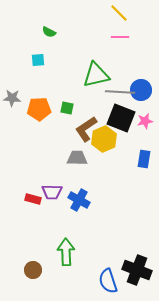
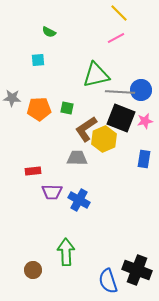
pink line: moved 4 px left, 1 px down; rotated 30 degrees counterclockwise
red rectangle: moved 28 px up; rotated 21 degrees counterclockwise
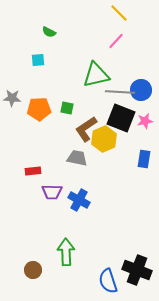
pink line: moved 3 px down; rotated 18 degrees counterclockwise
gray trapezoid: rotated 10 degrees clockwise
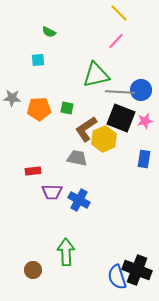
blue semicircle: moved 9 px right, 4 px up
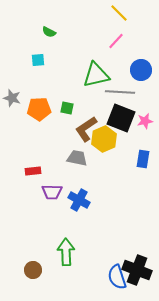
blue circle: moved 20 px up
gray star: rotated 12 degrees clockwise
blue rectangle: moved 1 px left
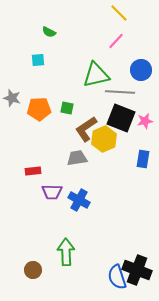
gray trapezoid: rotated 20 degrees counterclockwise
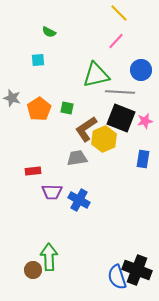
orange pentagon: rotated 30 degrees counterclockwise
green arrow: moved 17 px left, 5 px down
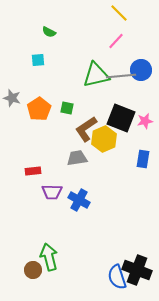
gray line: moved 1 px right, 16 px up; rotated 8 degrees counterclockwise
green arrow: rotated 12 degrees counterclockwise
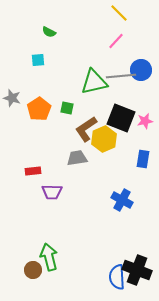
green triangle: moved 2 px left, 7 px down
blue cross: moved 43 px right
blue semicircle: rotated 15 degrees clockwise
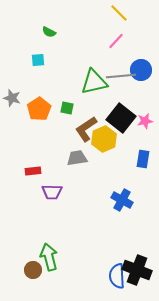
black square: rotated 16 degrees clockwise
blue semicircle: moved 1 px up
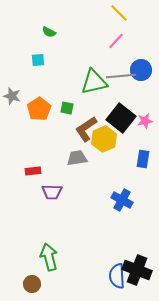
gray star: moved 2 px up
brown circle: moved 1 px left, 14 px down
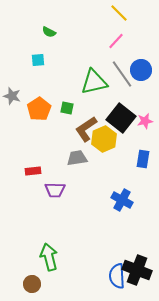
gray line: moved 1 px right, 2 px up; rotated 60 degrees clockwise
purple trapezoid: moved 3 px right, 2 px up
